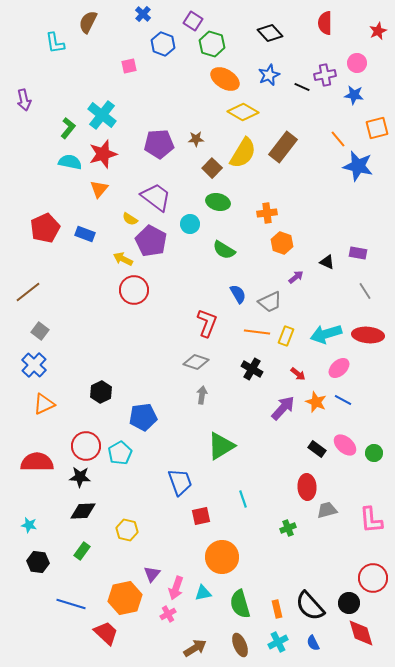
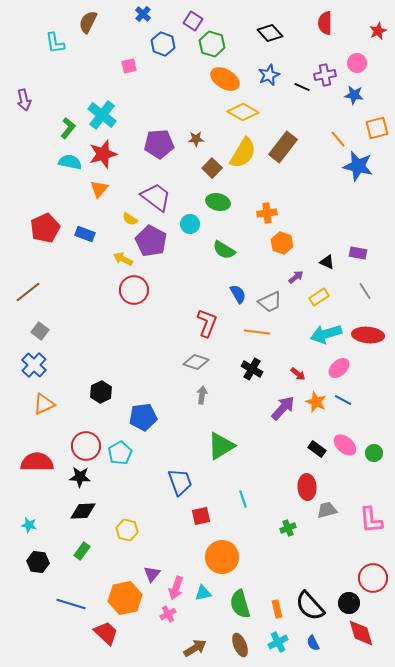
yellow rectangle at (286, 336): moved 33 px right, 39 px up; rotated 36 degrees clockwise
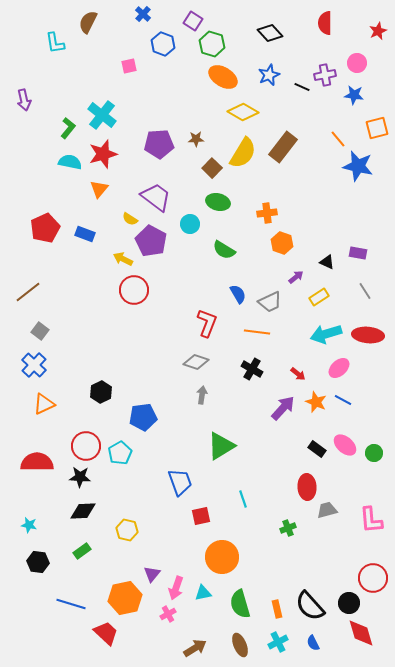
orange ellipse at (225, 79): moved 2 px left, 2 px up
green rectangle at (82, 551): rotated 18 degrees clockwise
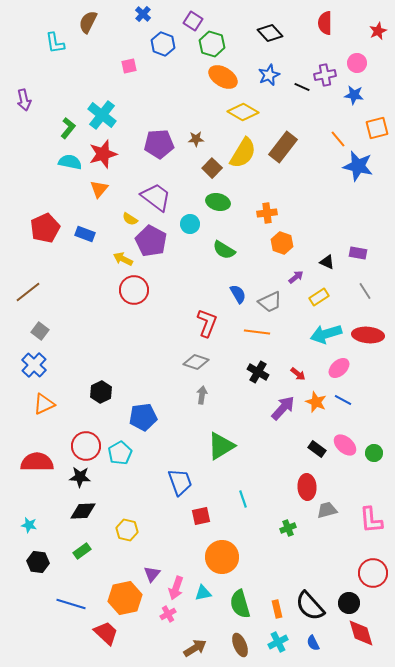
black cross at (252, 369): moved 6 px right, 3 px down
red circle at (373, 578): moved 5 px up
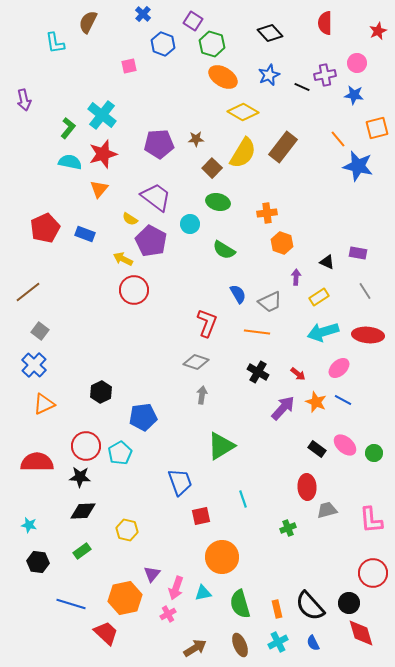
purple arrow at (296, 277): rotated 49 degrees counterclockwise
cyan arrow at (326, 334): moved 3 px left, 2 px up
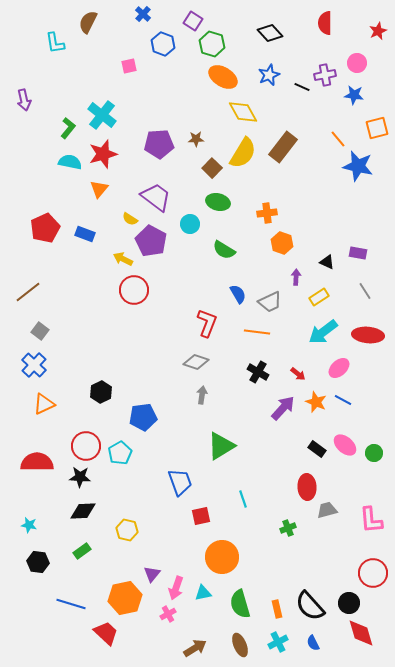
yellow diamond at (243, 112): rotated 32 degrees clockwise
cyan arrow at (323, 332): rotated 20 degrees counterclockwise
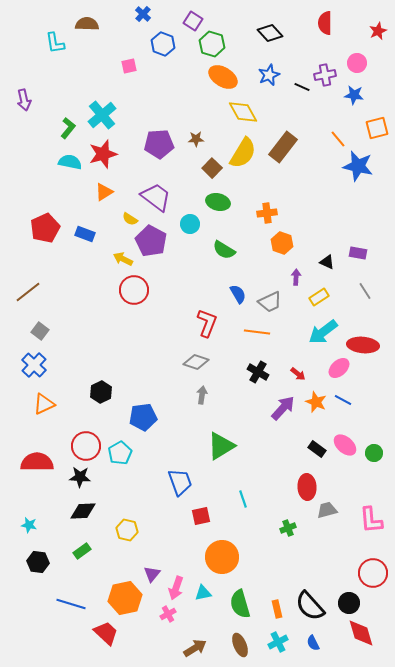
brown semicircle at (88, 22): moved 1 px left, 2 px down; rotated 65 degrees clockwise
cyan cross at (102, 115): rotated 12 degrees clockwise
orange triangle at (99, 189): moved 5 px right, 3 px down; rotated 18 degrees clockwise
red ellipse at (368, 335): moved 5 px left, 10 px down
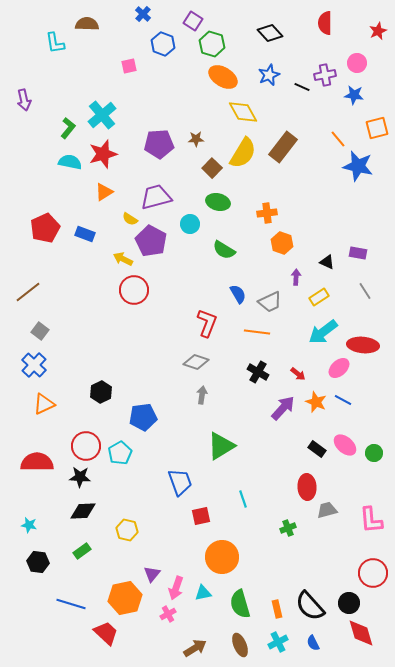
purple trapezoid at (156, 197): rotated 52 degrees counterclockwise
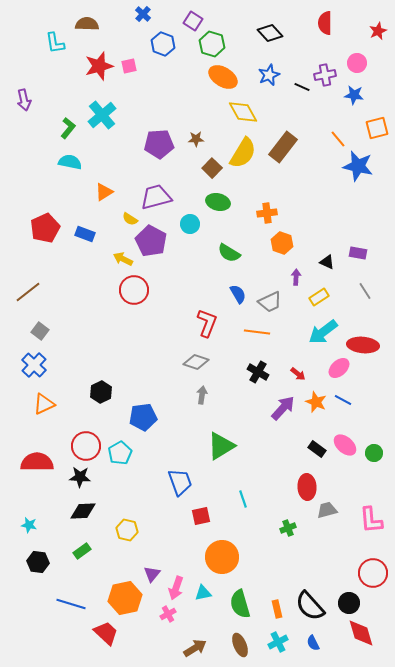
red star at (103, 154): moved 4 px left, 88 px up
green semicircle at (224, 250): moved 5 px right, 3 px down
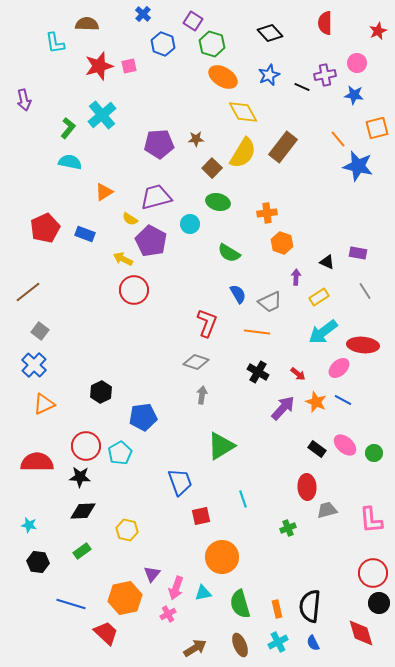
black circle at (349, 603): moved 30 px right
black semicircle at (310, 606): rotated 48 degrees clockwise
